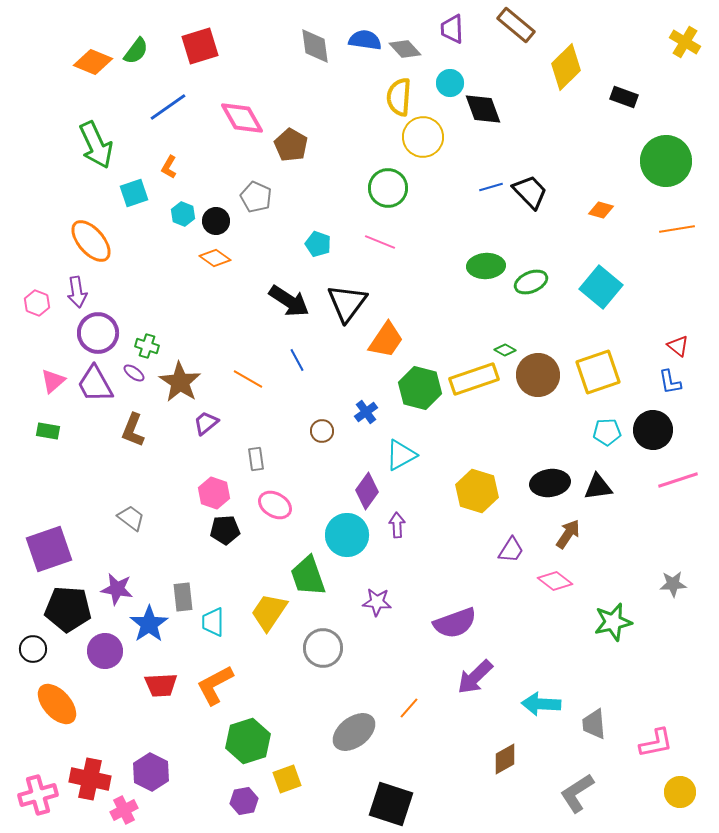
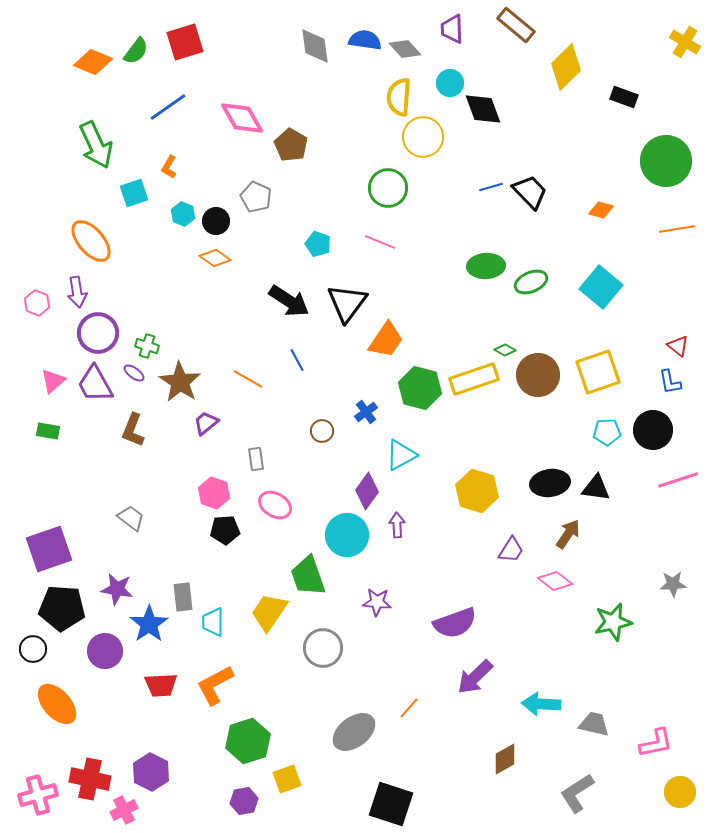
red square at (200, 46): moved 15 px left, 4 px up
black triangle at (598, 487): moved 2 px left, 1 px down; rotated 16 degrees clockwise
black pentagon at (68, 609): moved 6 px left, 1 px up
gray trapezoid at (594, 724): rotated 108 degrees clockwise
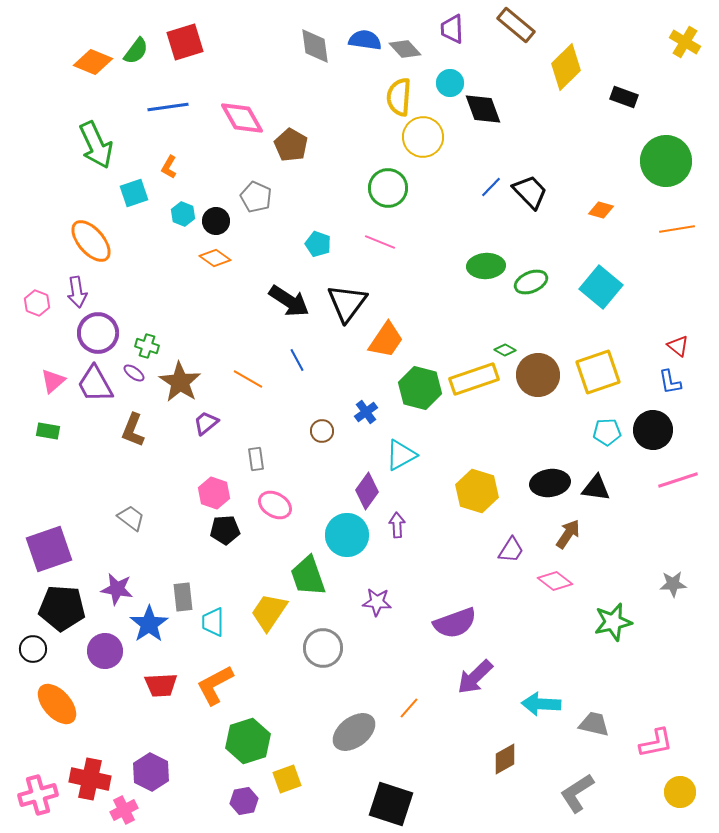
blue line at (168, 107): rotated 27 degrees clockwise
blue line at (491, 187): rotated 30 degrees counterclockwise
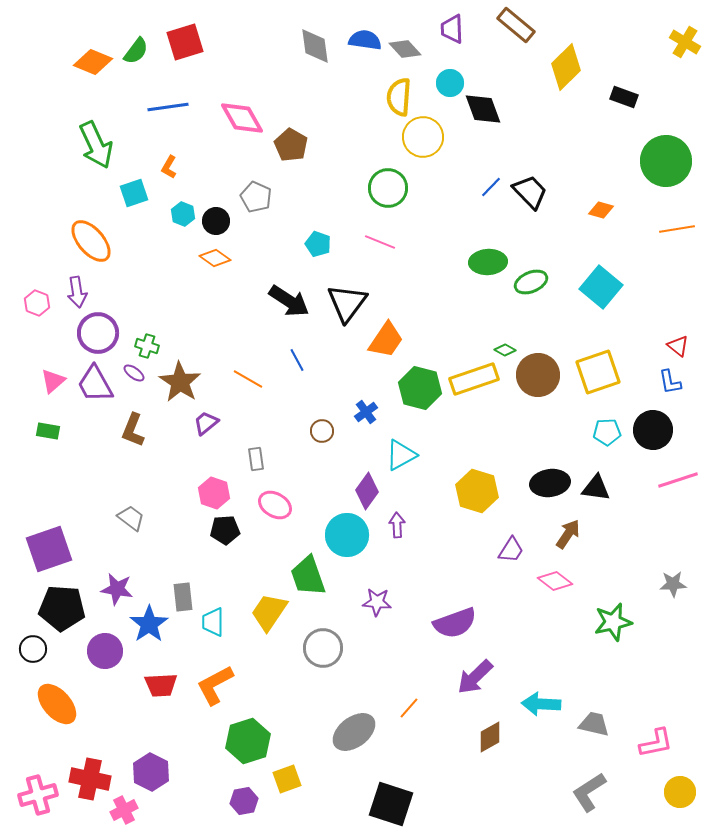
green ellipse at (486, 266): moved 2 px right, 4 px up
brown diamond at (505, 759): moved 15 px left, 22 px up
gray L-shape at (577, 793): moved 12 px right, 1 px up
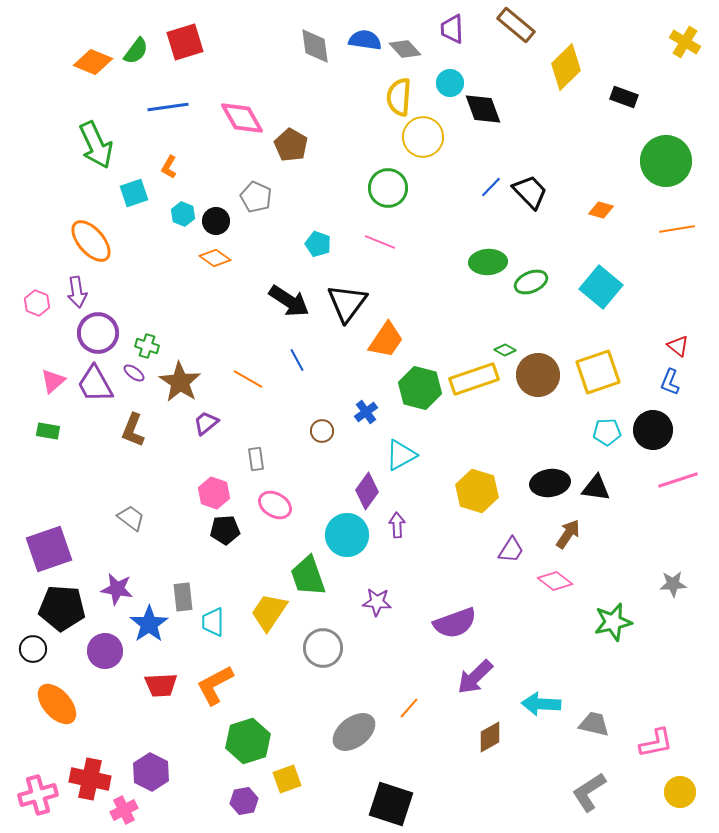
blue L-shape at (670, 382): rotated 32 degrees clockwise
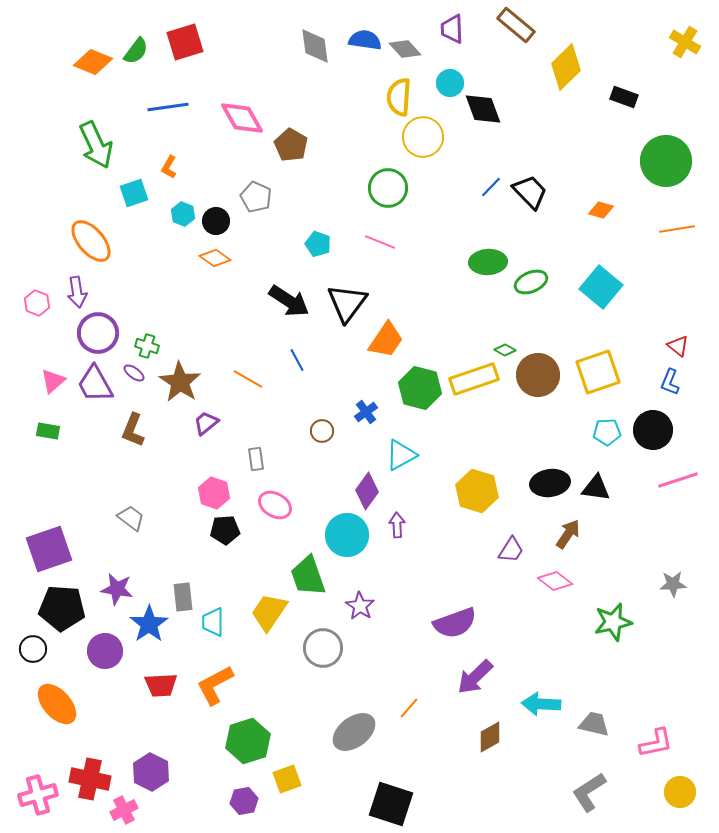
purple star at (377, 602): moved 17 px left, 4 px down; rotated 28 degrees clockwise
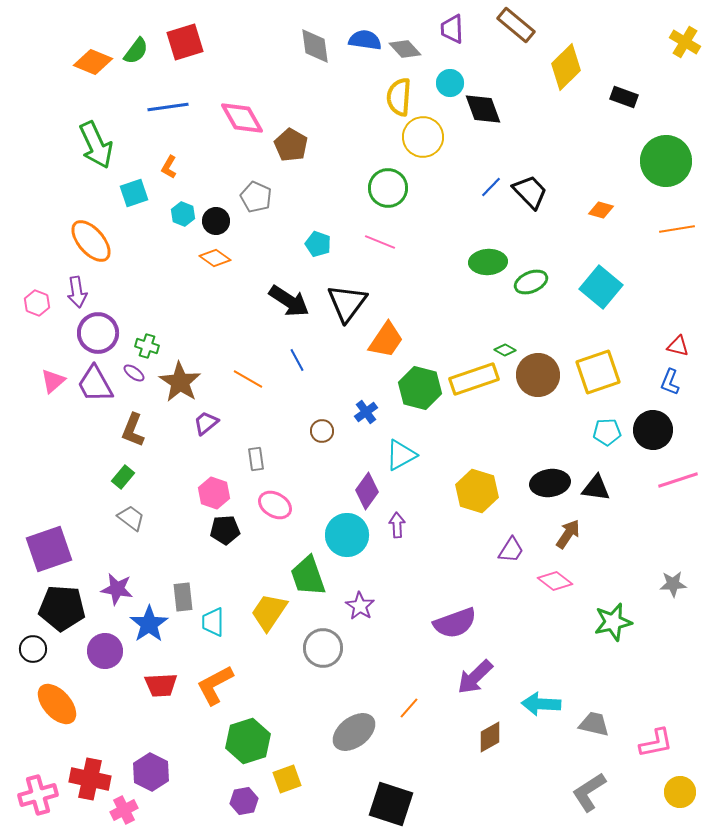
red triangle at (678, 346): rotated 25 degrees counterclockwise
green rectangle at (48, 431): moved 75 px right, 46 px down; rotated 60 degrees counterclockwise
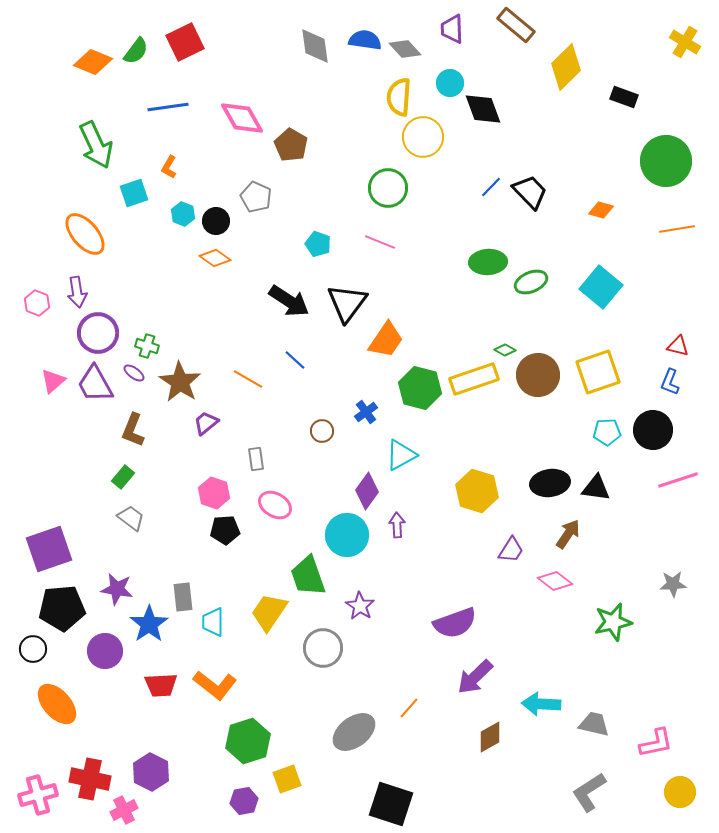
red square at (185, 42): rotated 9 degrees counterclockwise
orange ellipse at (91, 241): moved 6 px left, 7 px up
blue line at (297, 360): moved 2 px left; rotated 20 degrees counterclockwise
black pentagon at (62, 608): rotated 9 degrees counterclockwise
orange L-shape at (215, 685): rotated 114 degrees counterclockwise
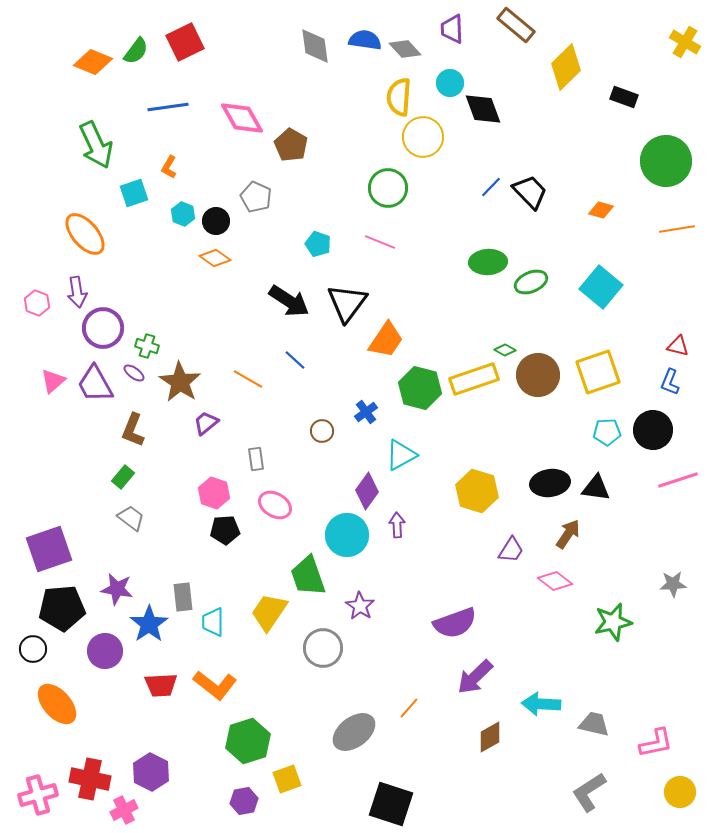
purple circle at (98, 333): moved 5 px right, 5 px up
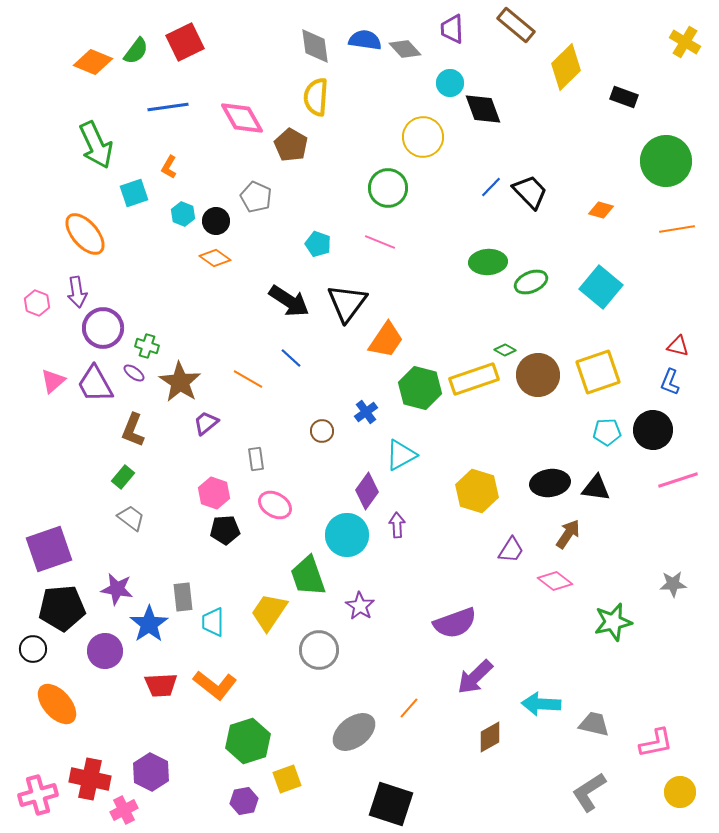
yellow semicircle at (399, 97): moved 83 px left
blue line at (295, 360): moved 4 px left, 2 px up
gray circle at (323, 648): moved 4 px left, 2 px down
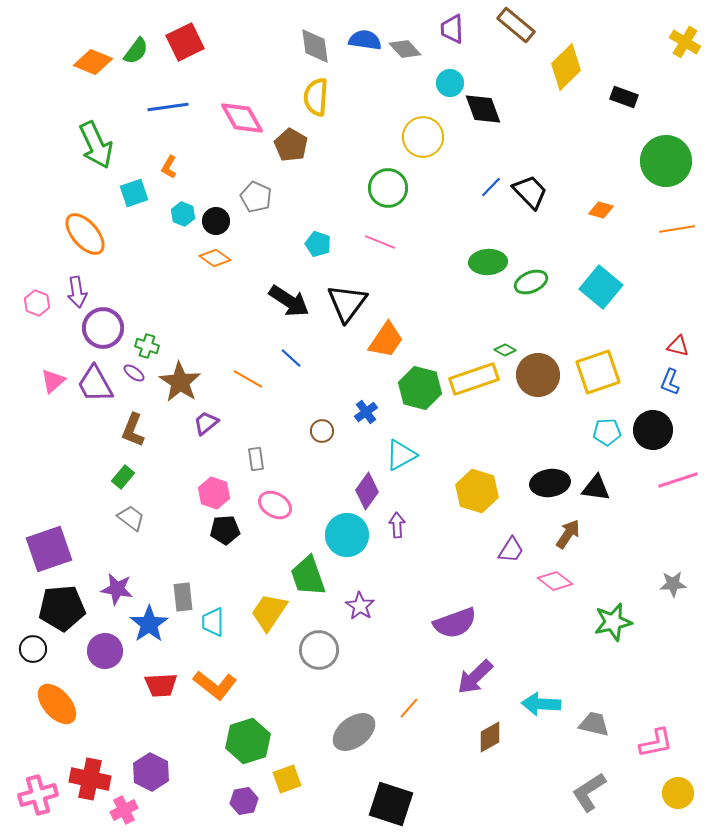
yellow circle at (680, 792): moved 2 px left, 1 px down
